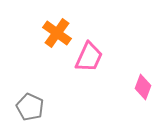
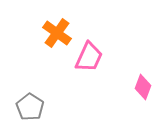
gray pentagon: rotated 8 degrees clockwise
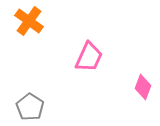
orange cross: moved 28 px left, 12 px up
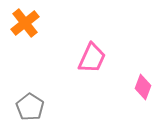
orange cross: moved 4 px left, 2 px down; rotated 16 degrees clockwise
pink trapezoid: moved 3 px right, 1 px down
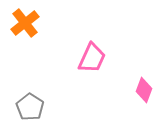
pink diamond: moved 1 px right, 3 px down
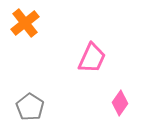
pink diamond: moved 24 px left, 13 px down; rotated 15 degrees clockwise
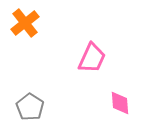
pink diamond: rotated 40 degrees counterclockwise
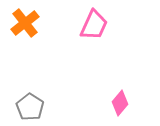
pink trapezoid: moved 2 px right, 33 px up
pink diamond: rotated 45 degrees clockwise
